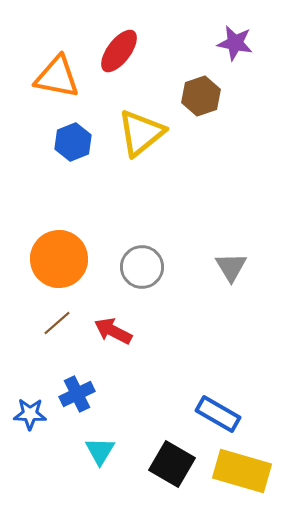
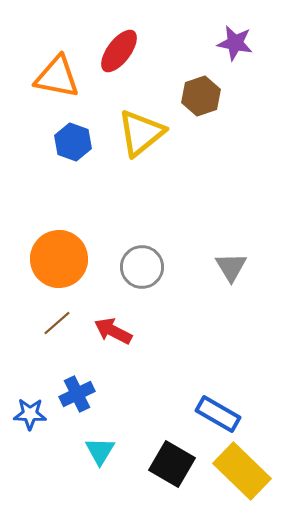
blue hexagon: rotated 18 degrees counterclockwise
yellow rectangle: rotated 28 degrees clockwise
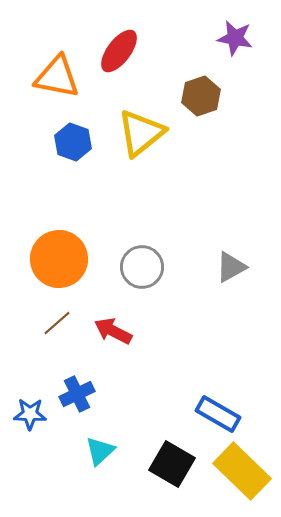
purple star: moved 5 px up
gray triangle: rotated 32 degrees clockwise
cyan triangle: rotated 16 degrees clockwise
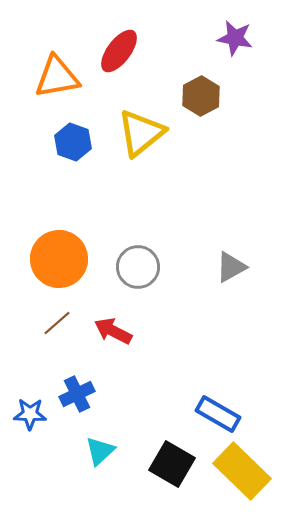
orange triangle: rotated 21 degrees counterclockwise
brown hexagon: rotated 9 degrees counterclockwise
gray circle: moved 4 px left
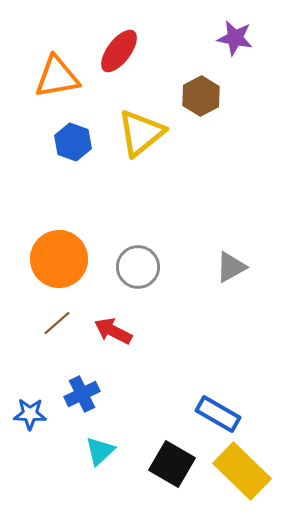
blue cross: moved 5 px right
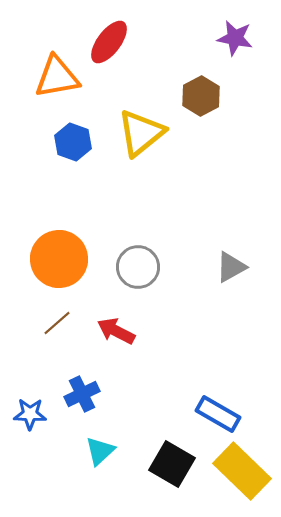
red ellipse: moved 10 px left, 9 px up
red arrow: moved 3 px right
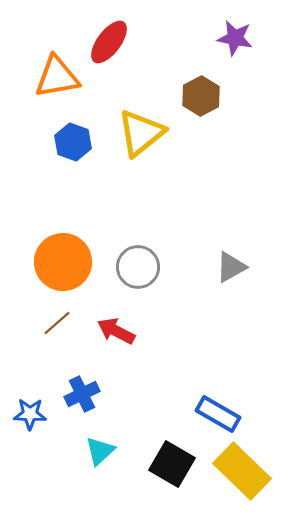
orange circle: moved 4 px right, 3 px down
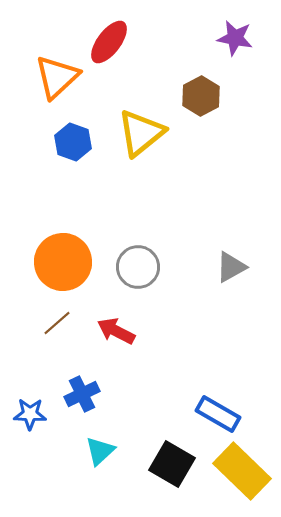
orange triangle: rotated 33 degrees counterclockwise
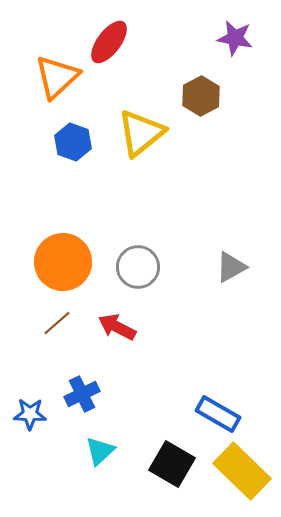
red arrow: moved 1 px right, 4 px up
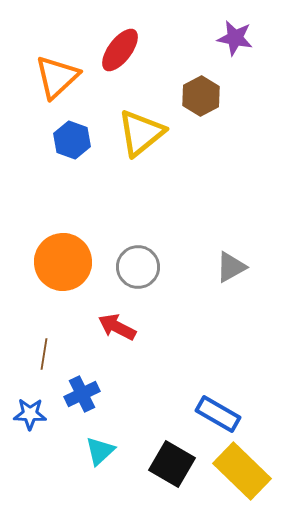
red ellipse: moved 11 px right, 8 px down
blue hexagon: moved 1 px left, 2 px up
brown line: moved 13 px left, 31 px down; rotated 40 degrees counterclockwise
